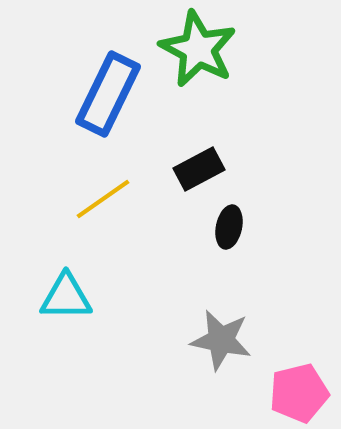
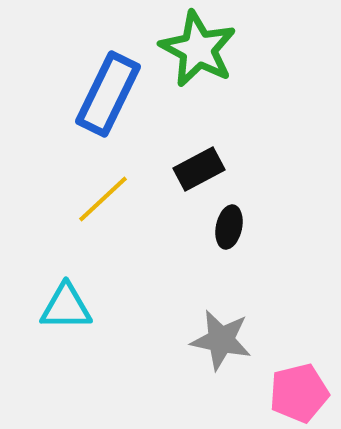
yellow line: rotated 8 degrees counterclockwise
cyan triangle: moved 10 px down
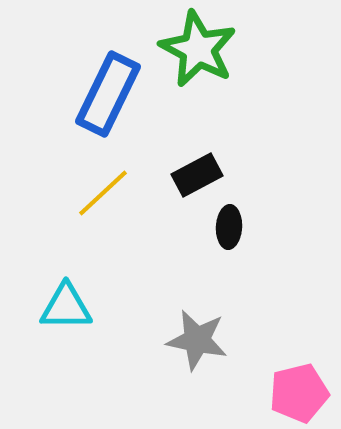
black rectangle: moved 2 px left, 6 px down
yellow line: moved 6 px up
black ellipse: rotated 9 degrees counterclockwise
gray star: moved 24 px left
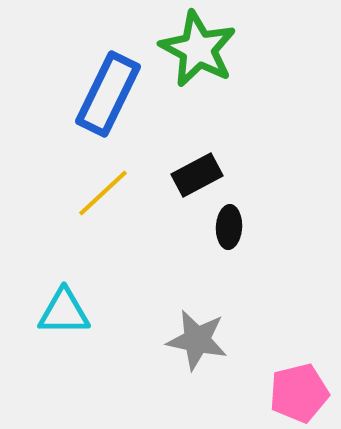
cyan triangle: moved 2 px left, 5 px down
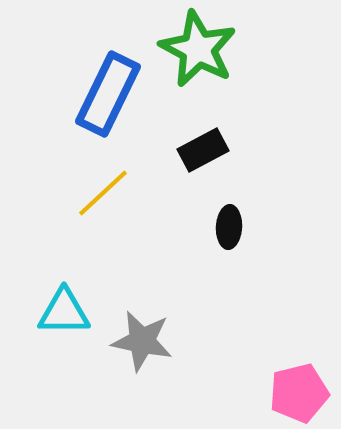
black rectangle: moved 6 px right, 25 px up
gray star: moved 55 px left, 1 px down
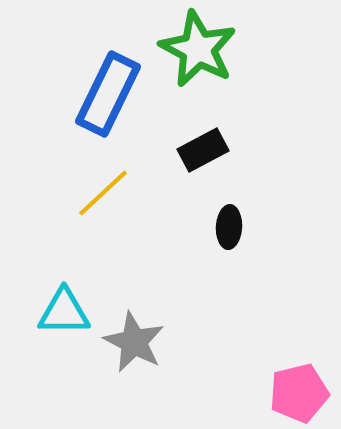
gray star: moved 8 px left, 1 px down; rotated 16 degrees clockwise
